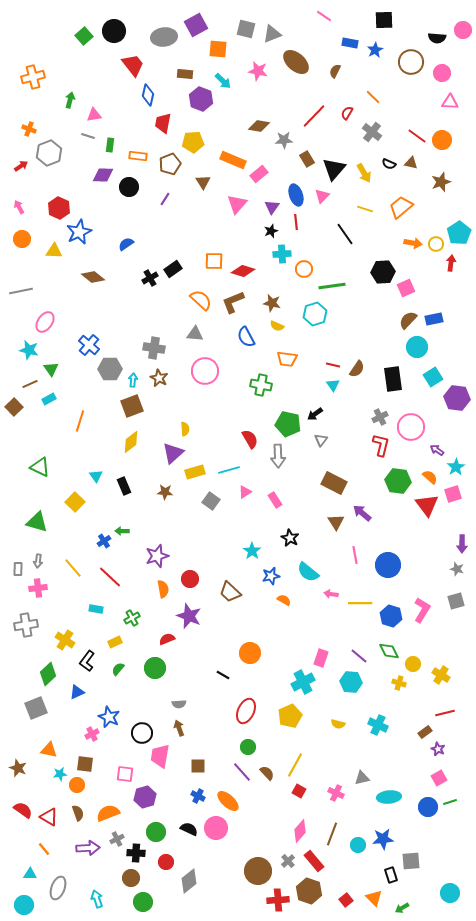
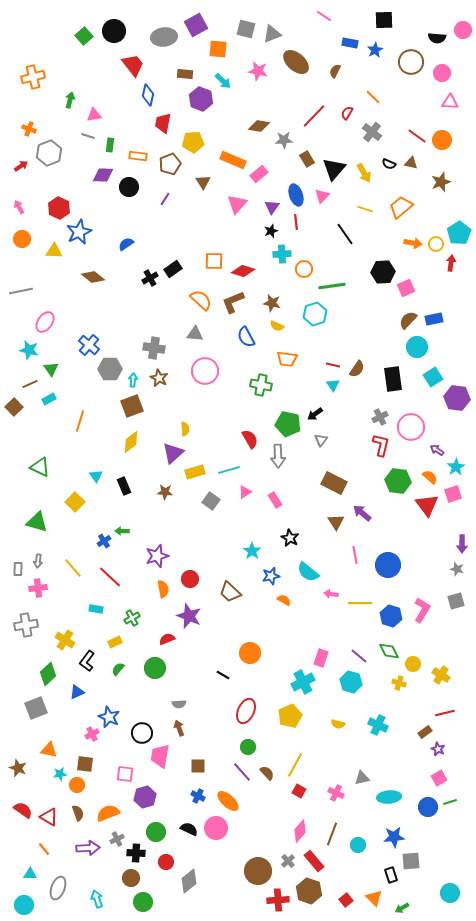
cyan hexagon at (351, 682): rotated 10 degrees clockwise
blue star at (383, 839): moved 11 px right, 2 px up
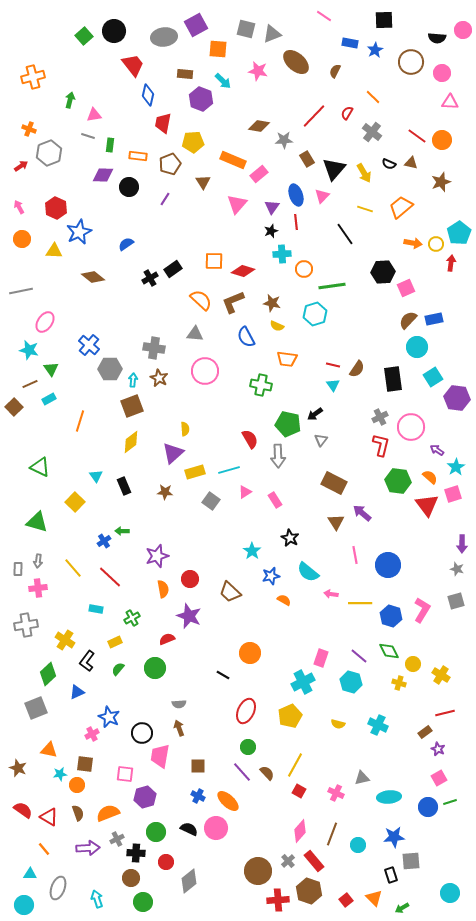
red hexagon at (59, 208): moved 3 px left
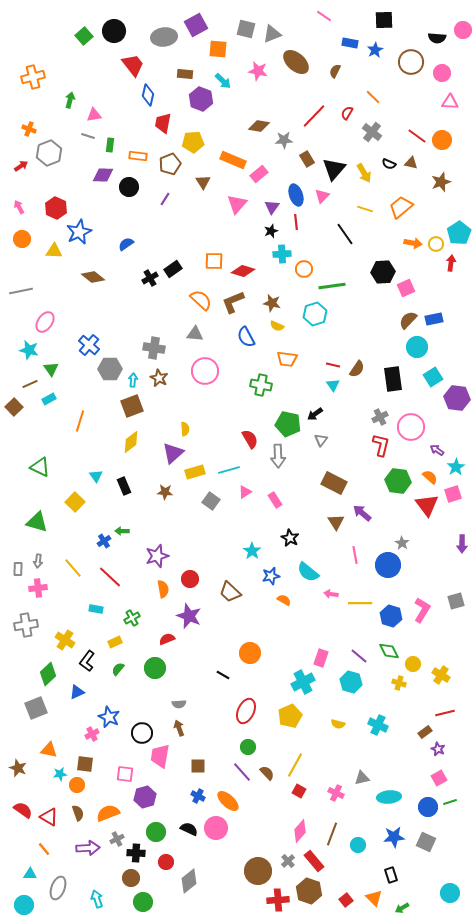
gray star at (457, 569): moved 55 px left, 26 px up; rotated 16 degrees clockwise
gray square at (411, 861): moved 15 px right, 19 px up; rotated 30 degrees clockwise
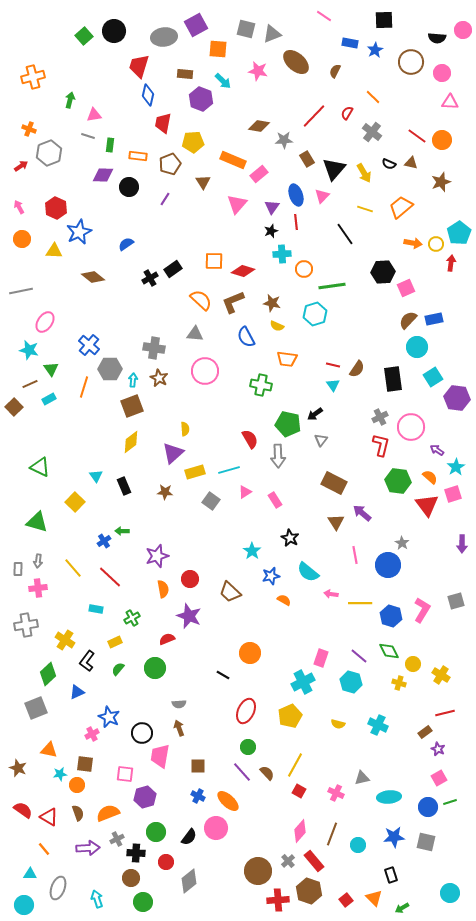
red trapezoid at (133, 65): moved 6 px right, 1 px down; rotated 125 degrees counterclockwise
orange line at (80, 421): moved 4 px right, 34 px up
black semicircle at (189, 829): moved 8 px down; rotated 102 degrees clockwise
gray square at (426, 842): rotated 12 degrees counterclockwise
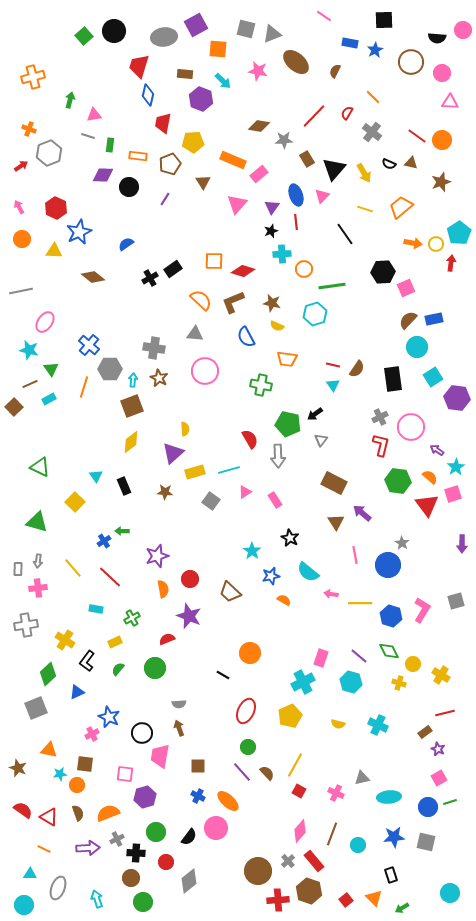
orange line at (44, 849): rotated 24 degrees counterclockwise
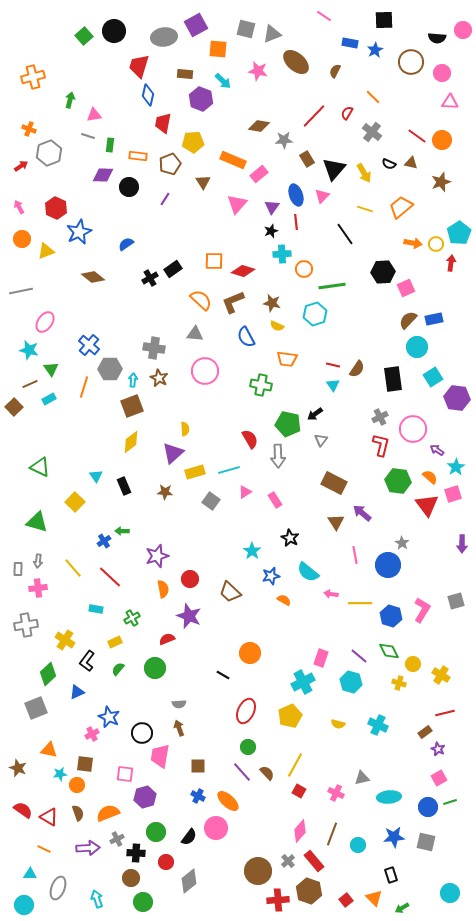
yellow triangle at (54, 251): moved 8 px left; rotated 24 degrees counterclockwise
pink circle at (411, 427): moved 2 px right, 2 px down
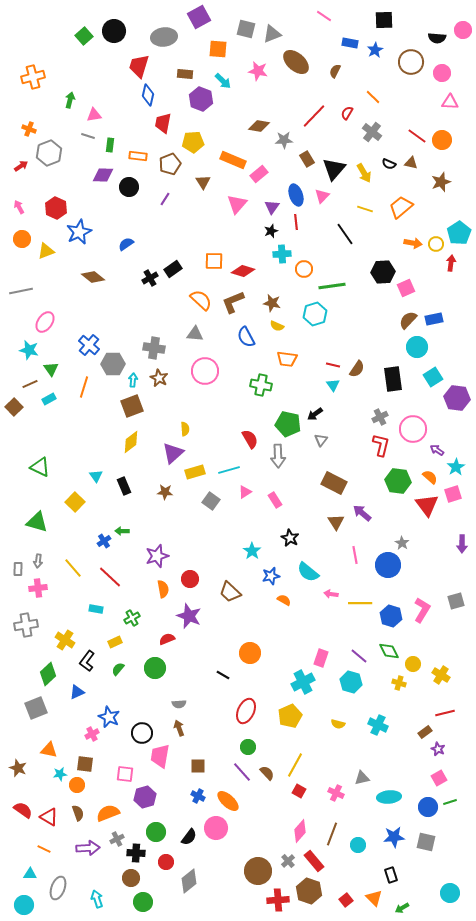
purple square at (196, 25): moved 3 px right, 8 px up
gray hexagon at (110, 369): moved 3 px right, 5 px up
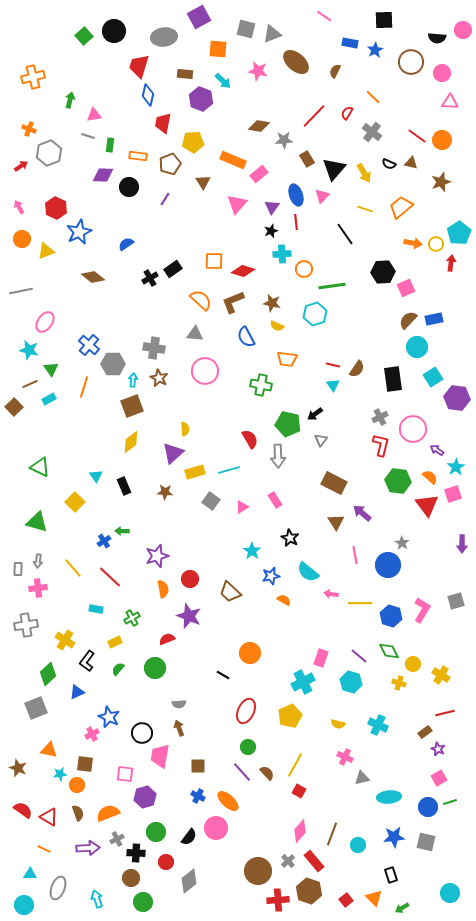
pink triangle at (245, 492): moved 3 px left, 15 px down
pink cross at (336, 793): moved 9 px right, 36 px up
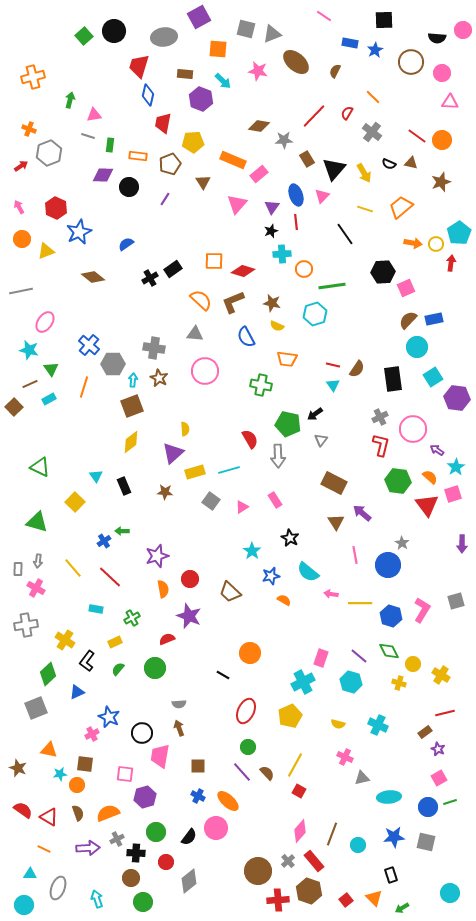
pink cross at (38, 588): moved 2 px left; rotated 36 degrees clockwise
